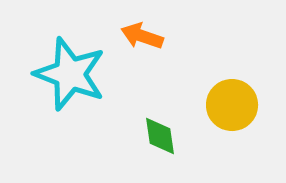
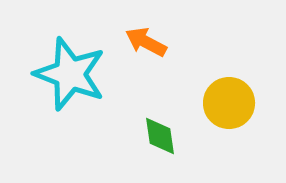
orange arrow: moved 4 px right, 6 px down; rotated 9 degrees clockwise
yellow circle: moved 3 px left, 2 px up
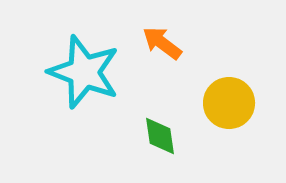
orange arrow: moved 16 px right, 1 px down; rotated 9 degrees clockwise
cyan star: moved 14 px right, 2 px up
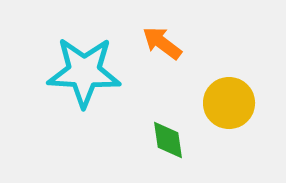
cyan star: rotated 18 degrees counterclockwise
green diamond: moved 8 px right, 4 px down
